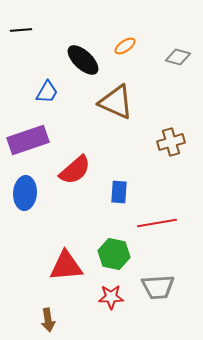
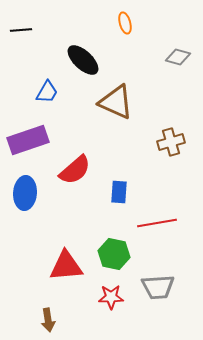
orange ellipse: moved 23 px up; rotated 70 degrees counterclockwise
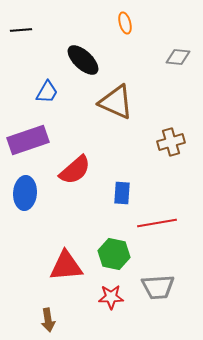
gray diamond: rotated 10 degrees counterclockwise
blue rectangle: moved 3 px right, 1 px down
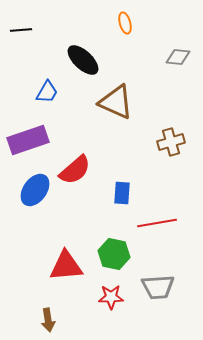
blue ellipse: moved 10 px right, 3 px up; rotated 32 degrees clockwise
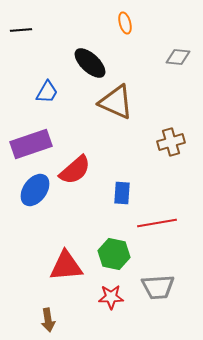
black ellipse: moved 7 px right, 3 px down
purple rectangle: moved 3 px right, 4 px down
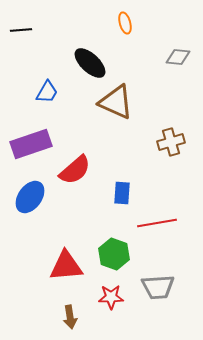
blue ellipse: moved 5 px left, 7 px down
green hexagon: rotated 8 degrees clockwise
brown arrow: moved 22 px right, 3 px up
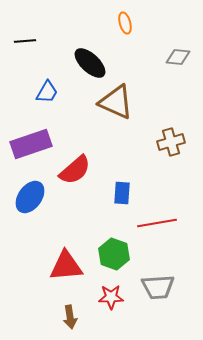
black line: moved 4 px right, 11 px down
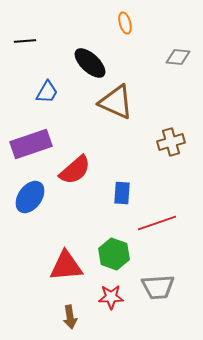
red line: rotated 9 degrees counterclockwise
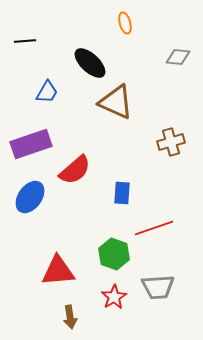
red line: moved 3 px left, 5 px down
red triangle: moved 8 px left, 5 px down
red star: moved 3 px right; rotated 30 degrees counterclockwise
